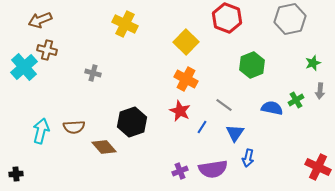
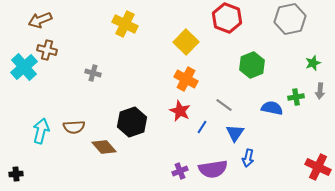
green cross: moved 3 px up; rotated 21 degrees clockwise
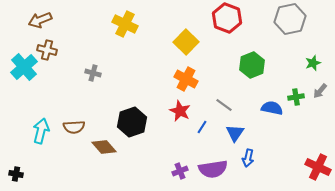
gray arrow: rotated 35 degrees clockwise
black cross: rotated 16 degrees clockwise
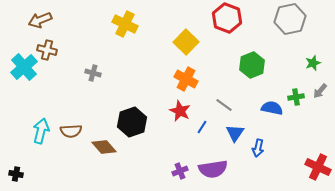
brown semicircle: moved 3 px left, 4 px down
blue arrow: moved 10 px right, 10 px up
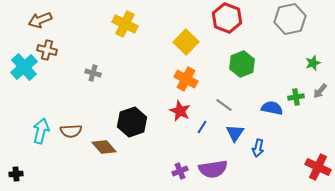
green hexagon: moved 10 px left, 1 px up
black cross: rotated 16 degrees counterclockwise
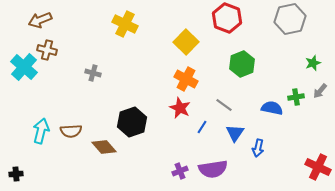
cyan cross: rotated 8 degrees counterclockwise
red star: moved 3 px up
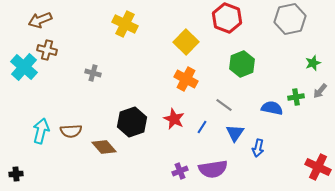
red star: moved 6 px left, 11 px down
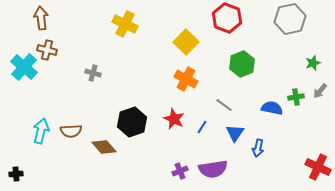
brown arrow: moved 1 px right, 2 px up; rotated 105 degrees clockwise
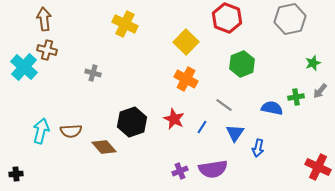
brown arrow: moved 3 px right, 1 px down
